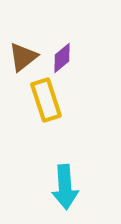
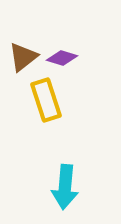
purple diamond: rotated 56 degrees clockwise
cyan arrow: rotated 9 degrees clockwise
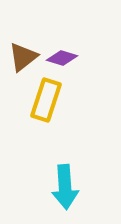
yellow rectangle: rotated 36 degrees clockwise
cyan arrow: rotated 9 degrees counterclockwise
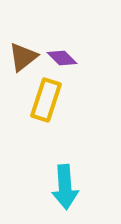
purple diamond: rotated 28 degrees clockwise
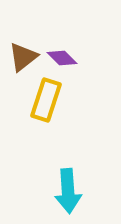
cyan arrow: moved 3 px right, 4 px down
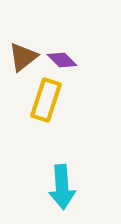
purple diamond: moved 2 px down
cyan arrow: moved 6 px left, 4 px up
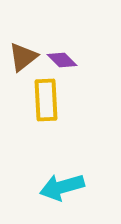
yellow rectangle: rotated 21 degrees counterclockwise
cyan arrow: rotated 78 degrees clockwise
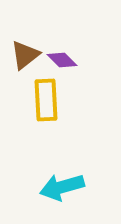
brown triangle: moved 2 px right, 2 px up
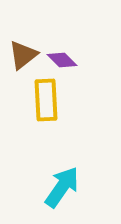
brown triangle: moved 2 px left
cyan arrow: rotated 141 degrees clockwise
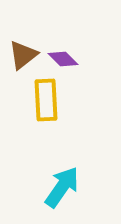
purple diamond: moved 1 px right, 1 px up
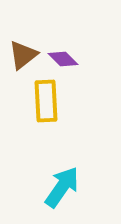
yellow rectangle: moved 1 px down
